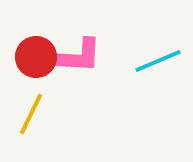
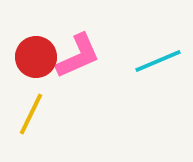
pink L-shape: rotated 27 degrees counterclockwise
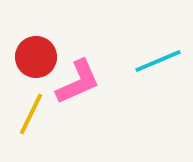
pink L-shape: moved 26 px down
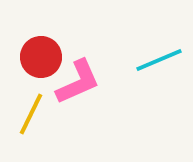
red circle: moved 5 px right
cyan line: moved 1 px right, 1 px up
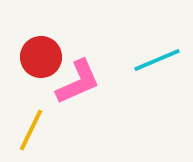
cyan line: moved 2 px left
yellow line: moved 16 px down
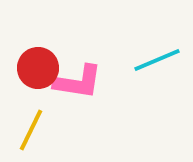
red circle: moved 3 px left, 11 px down
pink L-shape: rotated 33 degrees clockwise
